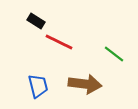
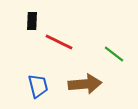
black rectangle: moved 4 px left; rotated 60 degrees clockwise
brown arrow: rotated 12 degrees counterclockwise
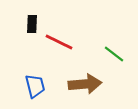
black rectangle: moved 3 px down
blue trapezoid: moved 3 px left
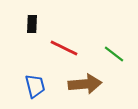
red line: moved 5 px right, 6 px down
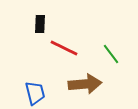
black rectangle: moved 8 px right
green line: moved 3 px left; rotated 15 degrees clockwise
blue trapezoid: moved 7 px down
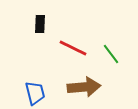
red line: moved 9 px right
brown arrow: moved 1 px left, 3 px down
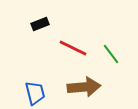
black rectangle: rotated 66 degrees clockwise
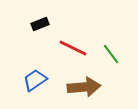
blue trapezoid: moved 13 px up; rotated 110 degrees counterclockwise
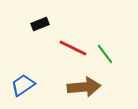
green line: moved 6 px left
blue trapezoid: moved 12 px left, 5 px down
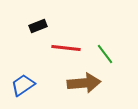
black rectangle: moved 2 px left, 2 px down
red line: moved 7 px left; rotated 20 degrees counterclockwise
brown arrow: moved 4 px up
